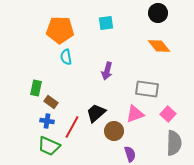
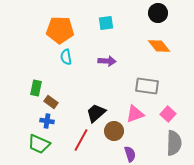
purple arrow: moved 10 px up; rotated 102 degrees counterclockwise
gray rectangle: moved 3 px up
red line: moved 9 px right, 13 px down
green trapezoid: moved 10 px left, 2 px up
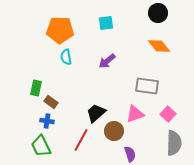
purple arrow: rotated 138 degrees clockwise
green trapezoid: moved 2 px right, 2 px down; rotated 40 degrees clockwise
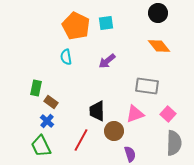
orange pentagon: moved 16 px right, 4 px up; rotated 24 degrees clockwise
black trapezoid: moved 1 px right, 2 px up; rotated 50 degrees counterclockwise
blue cross: rotated 32 degrees clockwise
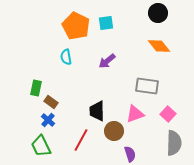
blue cross: moved 1 px right, 1 px up
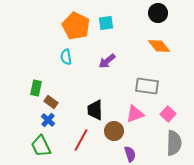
black trapezoid: moved 2 px left, 1 px up
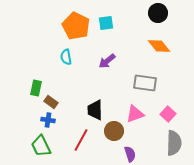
gray rectangle: moved 2 px left, 3 px up
blue cross: rotated 32 degrees counterclockwise
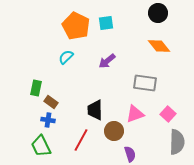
cyan semicircle: rotated 56 degrees clockwise
gray semicircle: moved 3 px right, 1 px up
